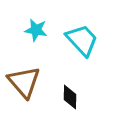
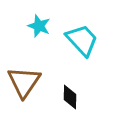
cyan star: moved 3 px right, 4 px up; rotated 10 degrees clockwise
brown triangle: rotated 15 degrees clockwise
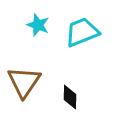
cyan star: moved 1 px left, 1 px up
cyan trapezoid: moved 8 px up; rotated 69 degrees counterclockwise
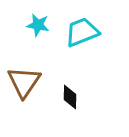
cyan star: rotated 10 degrees counterclockwise
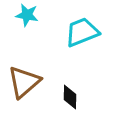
cyan star: moved 11 px left, 10 px up
brown triangle: rotated 15 degrees clockwise
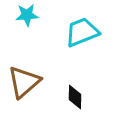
cyan star: rotated 15 degrees counterclockwise
black diamond: moved 5 px right
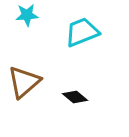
black diamond: rotated 50 degrees counterclockwise
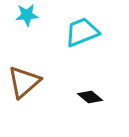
black diamond: moved 15 px right
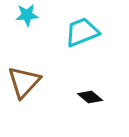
brown triangle: rotated 6 degrees counterclockwise
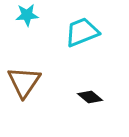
brown triangle: rotated 9 degrees counterclockwise
